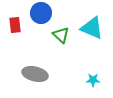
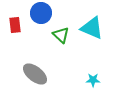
gray ellipse: rotated 25 degrees clockwise
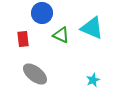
blue circle: moved 1 px right
red rectangle: moved 8 px right, 14 px down
green triangle: rotated 18 degrees counterclockwise
cyan star: rotated 24 degrees counterclockwise
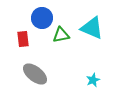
blue circle: moved 5 px down
green triangle: rotated 36 degrees counterclockwise
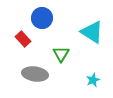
cyan triangle: moved 4 px down; rotated 10 degrees clockwise
green triangle: moved 19 px down; rotated 48 degrees counterclockwise
red rectangle: rotated 35 degrees counterclockwise
gray ellipse: rotated 30 degrees counterclockwise
